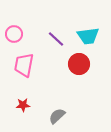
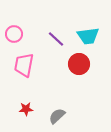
red star: moved 3 px right, 4 px down
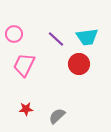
cyan trapezoid: moved 1 px left, 1 px down
pink trapezoid: rotated 15 degrees clockwise
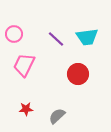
red circle: moved 1 px left, 10 px down
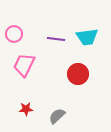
purple line: rotated 36 degrees counterclockwise
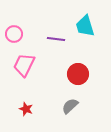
cyan trapezoid: moved 2 px left, 11 px up; rotated 80 degrees clockwise
red star: rotated 24 degrees clockwise
gray semicircle: moved 13 px right, 10 px up
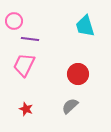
pink circle: moved 13 px up
purple line: moved 26 px left
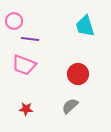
pink trapezoid: rotated 95 degrees counterclockwise
red star: rotated 16 degrees counterclockwise
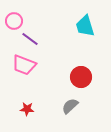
purple line: rotated 30 degrees clockwise
red circle: moved 3 px right, 3 px down
red star: moved 1 px right
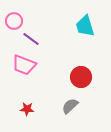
purple line: moved 1 px right
